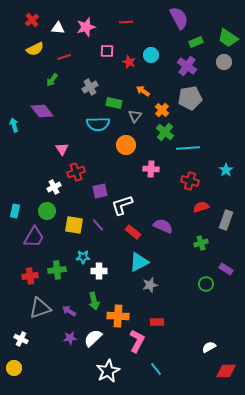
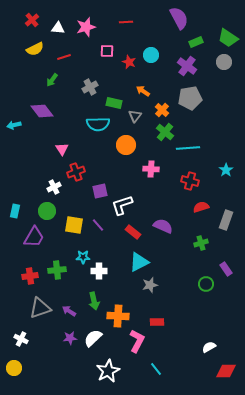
cyan arrow at (14, 125): rotated 88 degrees counterclockwise
purple rectangle at (226, 269): rotated 24 degrees clockwise
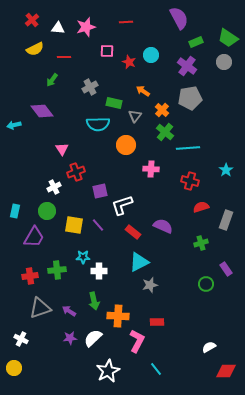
red line at (64, 57): rotated 16 degrees clockwise
